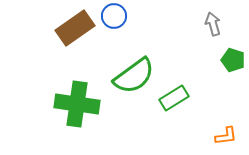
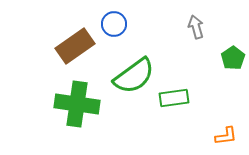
blue circle: moved 8 px down
gray arrow: moved 17 px left, 3 px down
brown rectangle: moved 18 px down
green pentagon: moved 2 px up; rotated 20 degrees clockwise
green rectangle: rotated 24 degrees clockwise
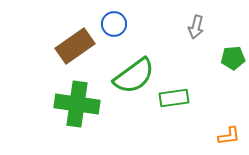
gray arrow: rotated 150 degrees counterclockwise
green pentagon: rotated 30 degrees clockwise
orange L-shape: moved 3 px right
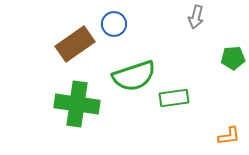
gray arrow: moved 10 px up
brown rectangle: moved 2 px up
green semicircle: rotated 18 degrees clockwise
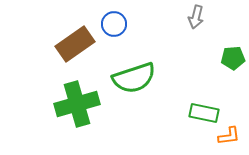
green semicircle: moved 2 px down
green rectangle: moved 30 px right, 15 px down; rotated 20 degrees clockwise
green cross: rotated 24 degrees counterclockwise
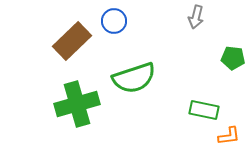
blue circle: moved 3 px up
brown rectangle: moved 3 px left, 3 px up; rotated 9 degrees counterclockwise
green pentagon: rotated 10 degrees clockwise
green rectangle: moved 3 px up
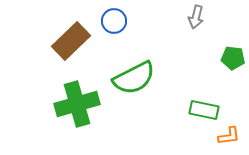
brown rectangle: moved 1 px left
green semicircle: rotated 9 degrees counterclockwise
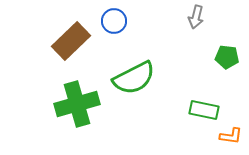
green pentagon: moved 6 px left, 1 px up
orange L-shape: moved 2 px right; rotated 15 degrees clockwise
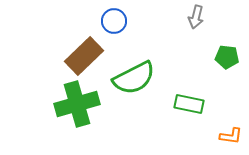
brown rectangle: moved 13 px right, 15 px down
green rectangle: moved 15 px left, 6 px up
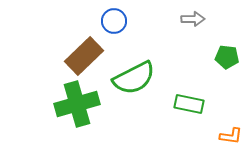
gray arrow: moved 3 px left, 2 px down; rotated 105 degrees counterclockwise
